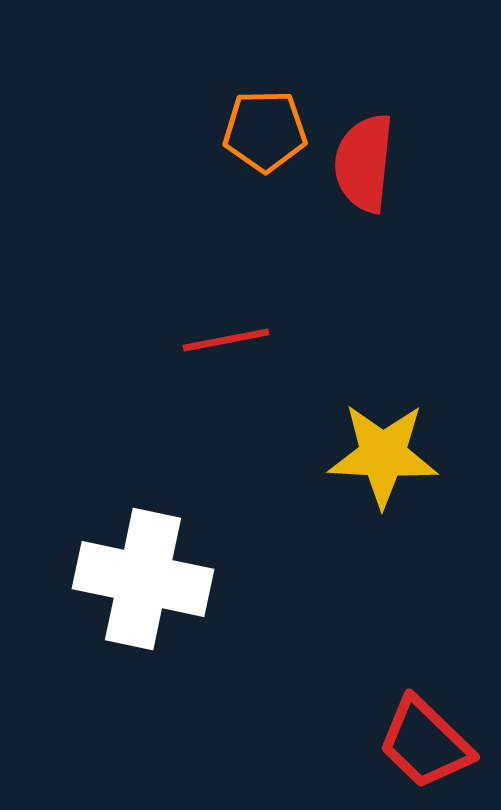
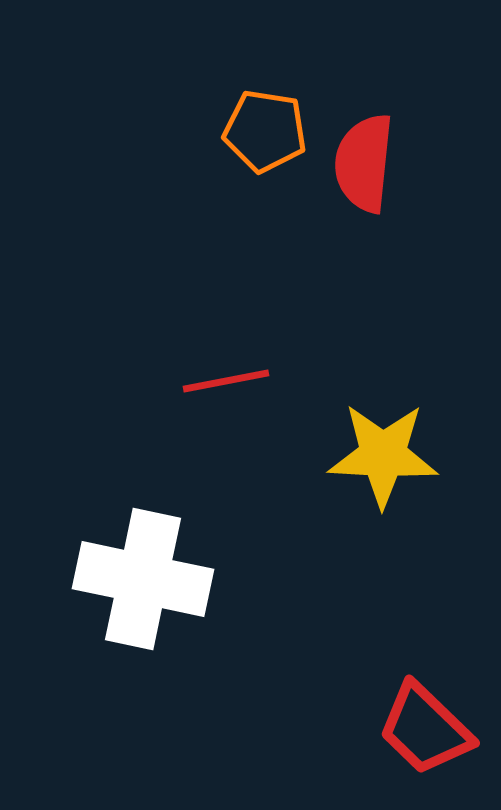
orange pentagon: rotated 10 degrees clockwise
red line: moved 41 px down
red trapezoid: moved 14 px up
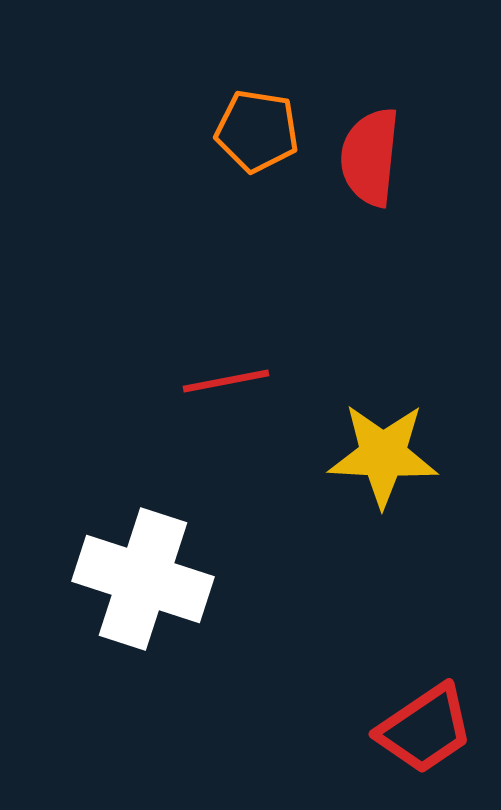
orange pentagon: moved 8 px left
red semicircle: moved 6 px right, 6 px up
white cross: rotated 6 degrees clockwise
red trapezoid: rotated 78 degrees counterclockwise
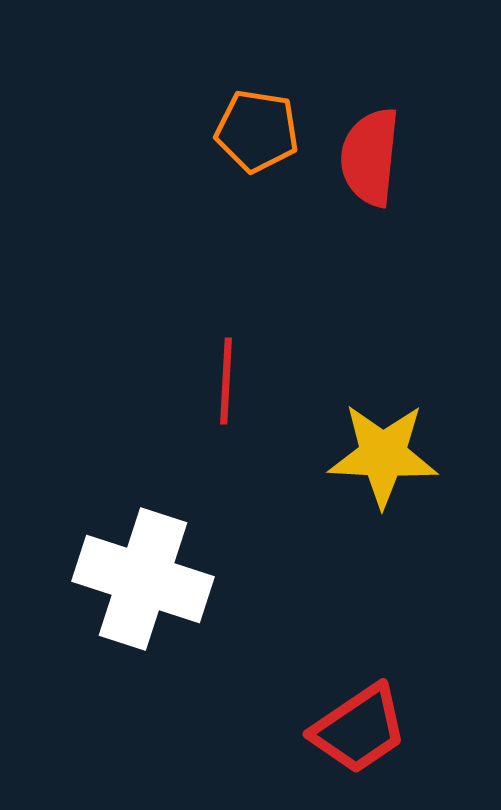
red line: rotated 76 degrees counterclockwise
red trapezoid: moved 66 px left
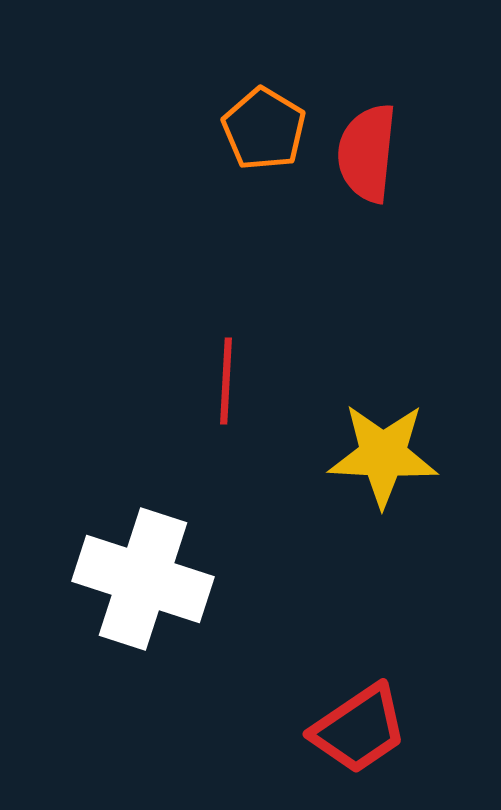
orange pentagon: moved 7 px right, 2 px up; rotated 22 degrees clockwise
red semicircle: moved 3 px left, 4 px up
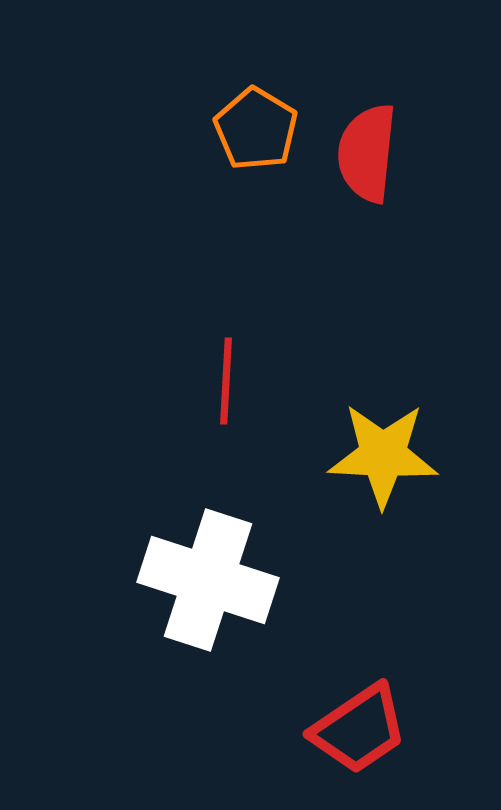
orange pentagon: moved 8 px left
white cross: moved 65 px right, 1 px down
